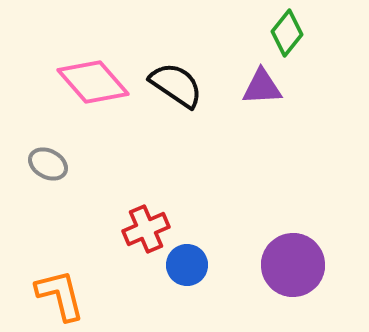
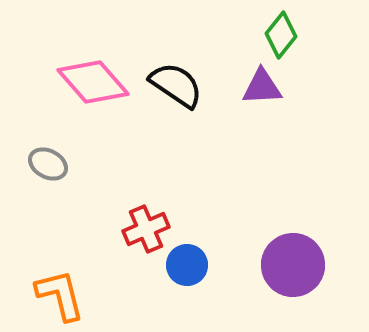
green diamond: moved 6 px left, 2 px down
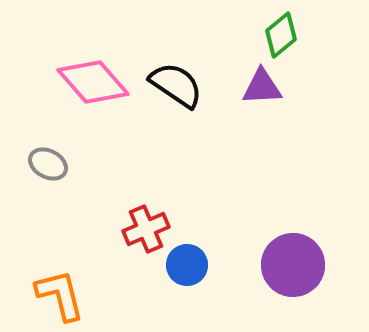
green diamond: rotated 12 degrees clockwise
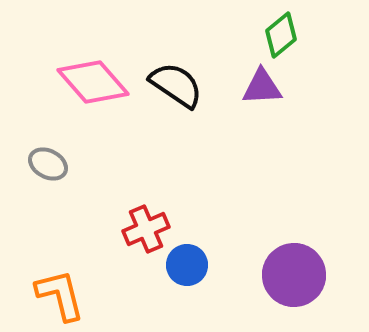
purple circle: moved 1 px right, 10 px down
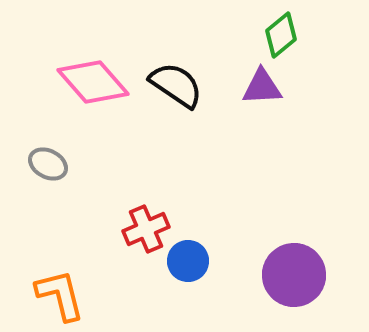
blue circle: moved 1 px right, 4 px up
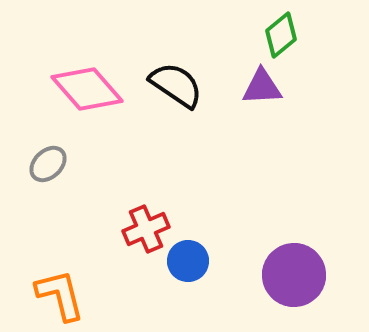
pink diamond: moved 6 px left, 7 px down
gray ellipse: rotated 72 degrees counterclockwise
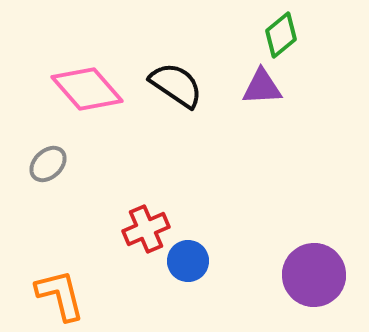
purple circle: moved 20 px right
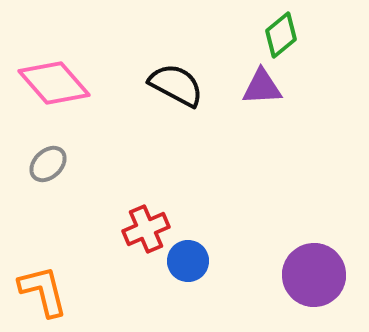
black semicircle: rotated 6 degrees counterclockwise
pink diamond: moved 33 px left, 6 px up
orange L-shape: moved 17 px left, 4 px up
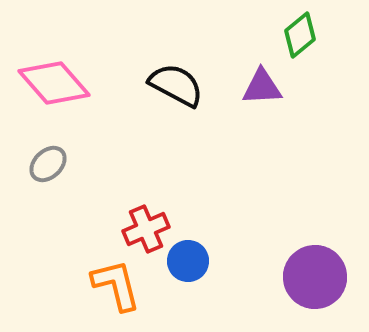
green diamond: moved 19 px right
purple circle: moved 1 px right, 2 px down
orange L-shape: moved 73 px right, 6 px up
